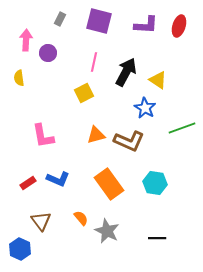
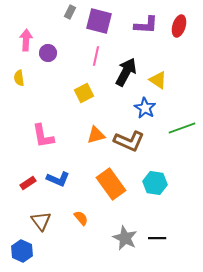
gray rectangle: moved 10 px right, 7 px up
pink line: moved 2 px right, 6 px up
orange rectangle: moved 2 px right
gray star: moved 18 px right, 7 px down
blue hexagon: moved 2 px right, 2 px down
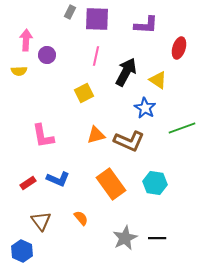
purple square: moved 2 px left, 2 px up; rotated 12 degrees counterclockwise
red ellipse: moved 22 px down
purple circle: moved 1 px left, 2 px down
yellow semicircle: moved 7 px up; rotated 84 degrees counterclockwise
gray star: rotated 20 degrees clockwise
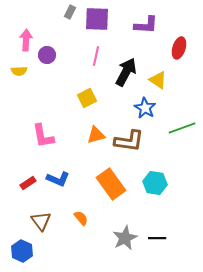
yellow square: moved 3 px right, 5 px down
brown L-shape: rotated 16 degrees counterclockwise
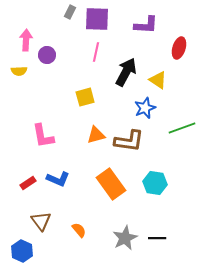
pink line: moved 4 px up
yellow square: moved 2 px left, 1 px up; rotated 12 degrees clockwise
blue star: rotated 20 degrees clockwise
orange semicircle: moved 2 px left, 12 px down
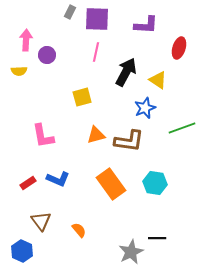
yellow square: moved 3 px left
gray star: moved 6 px right, 14 px down
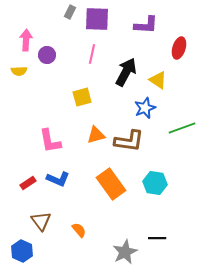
pink line: moved 4 px left, 2 px down
pink L-shape: moved 7 px right, 5 px down
gray star: moved 6 px left
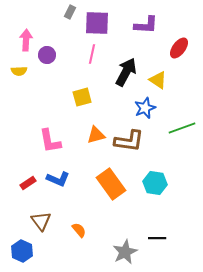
purple square: moved 4 px down
red ellipse: rotated 20 degrees clockwise
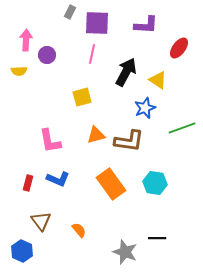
red rectangle: rotated 42 degrees counterclockwise
gray star: rotated 25 degrees counterclockwise
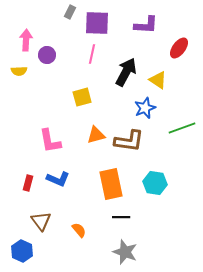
orange rectangle: rotated 24 degrees clockwise
black line: moved 36 px left, 21 px up
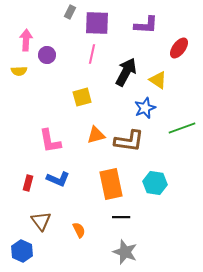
orange semicircle: rotated 14 degrees clockwise
